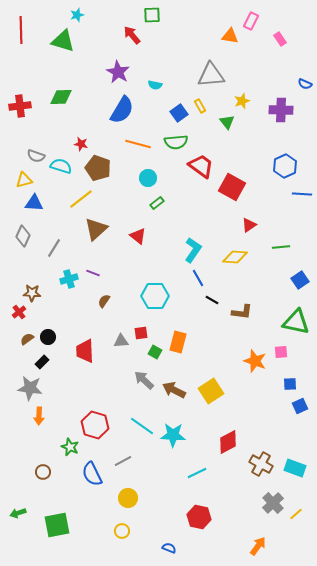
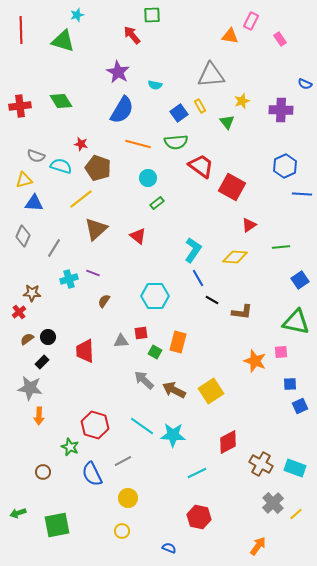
green diamond at (61, 97): moved 4 px down; rotated 60 degrees clockwise
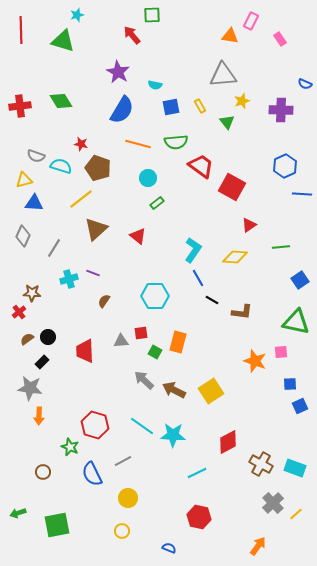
gray triangle at (211, 75): moved 12 px right
blue square at (179, 113): moved 8 px left, 6 px up; rotated 24 degrees clockwise
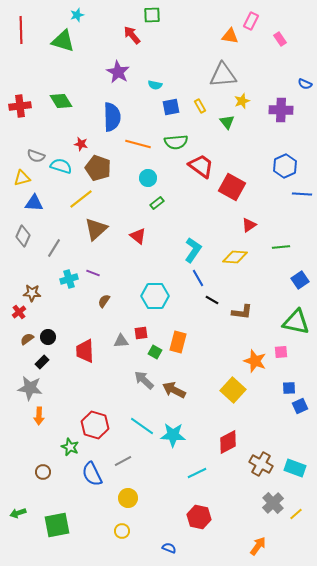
blue semicircle at (122, 110): moved 10 px left, 7 px down; rotated 32 degrees counterclockwise
yellow triangle at (24, 180): moved 2 px left, 2 px up
blue square at (290, 384): moved 1 px left, 4 px down
yellow square at (211, 391): moved 22 px right, 1 px up; rotated 15 degrees counterclockwise
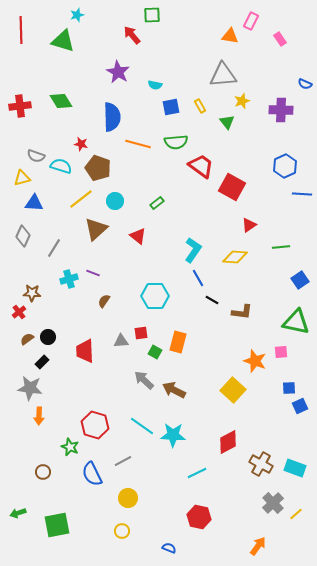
cyan circle at (148, 178): moved 33 px left, 23 px down
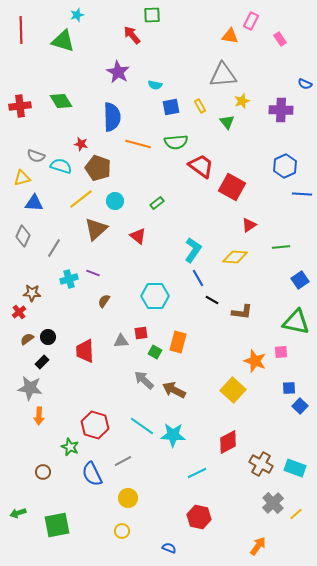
blue square at (300, 406): rotated 21 degrees counterclockwise
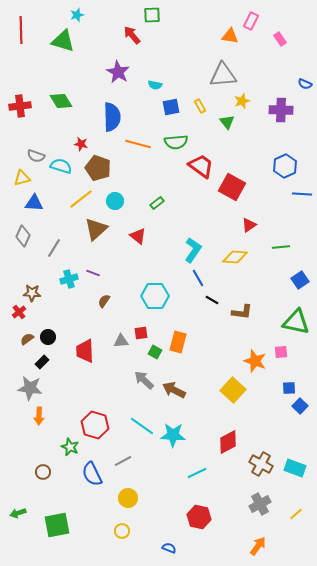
gray cross at (273, 503): moved 13 px left, 1 px down; rotated 15 degrees clockwise
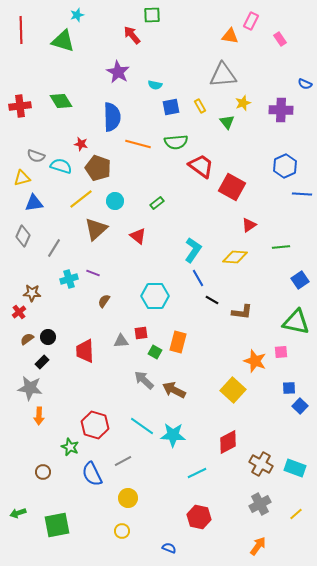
yellow star at (242, 101): moved 1 px right, 2 px down
blue triangle at (34, 203): rotated 12 degrees counterclockwise
